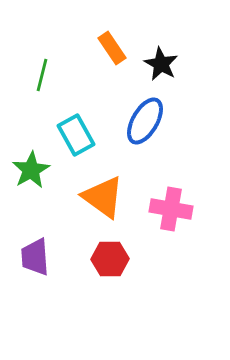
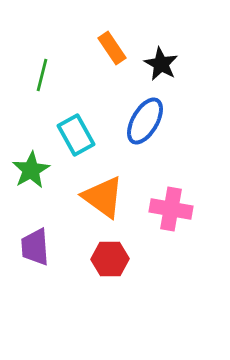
purple trapezoid: moved 10 px up
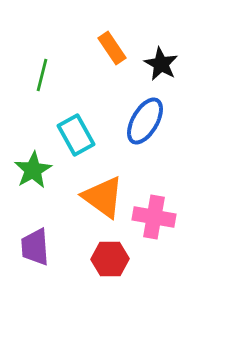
green star: moved 2 px right
pink cross: moved 17 px left, 8 px down
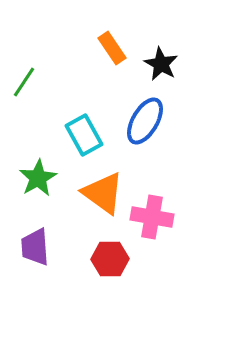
green line: moved 18 px left, 7 px down; rotated 20 degrees clockwise
cyan rectangle: moved 8 px right
green star: moved 5 px right, 8 px down
orange triangle: moved 4 px up
pink cross: moved 2 px left
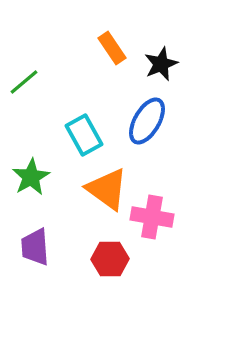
black star: rotated 20 degrees clockwise
green line: rotated 16 degrees clockwise
blue ellipse: moved 2 px right
green star: moved 7 px left, 1 px up
orange triangle: moved 4 px right, 4 px up
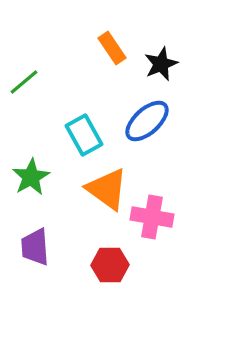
blue ellipse: rotated 18 degrees clockwise
red hexagon: moved 6 px down
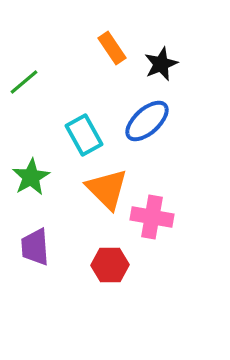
orange triangle: rotated 9 degrees clockwise
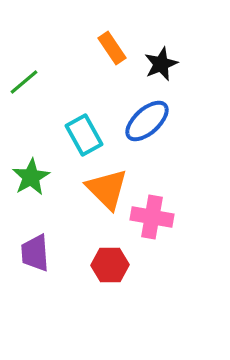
purple trapezoid: moved 6 px down
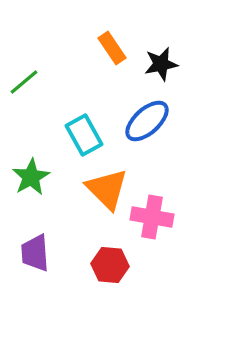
black star: rotated 12 degrees clockwise
red hexagon: rotated 6 degrees clockwise
